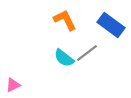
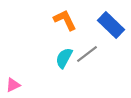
blue rectangle: rotated 8 degrees clockwise
gray line: moved 1 px down
cyan semicircle: rotated 80 degrees clockwise
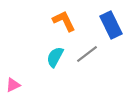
orange L-shape: moved 1 px left, 1 px down
blue rectangle: rotated 20 degrees clockwise
cyan semicircle: moved 9 px left, 1 px up
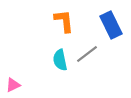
orange L-shape: rotated 20 degrees clockwise
cyan semicircle: moved 5 px right, 3 px down; rotated 40 degrees counterclockwise
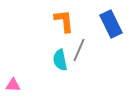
blue rectangle: moved 1 px up
gray line: moved 8 px left, 4 px up; rotated 30 degrees counterclockwise
pink triangle: rotated 28 degrees clockwise
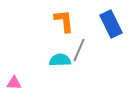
cyan semicircle: rotated 100 degrees clockwise
pink triangle: moved 1 px right, 2 px up
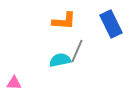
orange L-shape: rotated 100 degrees clockwise
gray line: moved 2 px left, 1 px down
cyan semicircle: rotated 10 degrees counterclockwise
